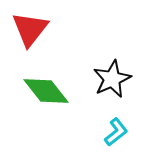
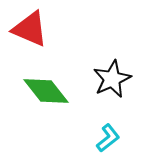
red triangle: rotated 45 degrees counterclockwise
cyan L-shape: moved 8 px left, 6 px down
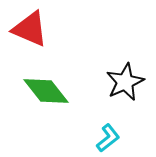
black star: moved 13 px right, 3 px down
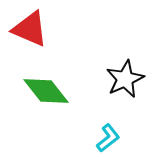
black star: moved 3 px up
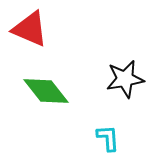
black star: rotated 15 degrees clockwise
cyan L-shape: rotated 56 degrees counterclockwise
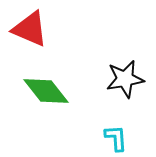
cyan L-shape: moved 8 px right
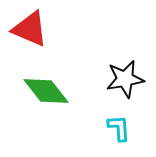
cyan L-shape: moved 3 px right, 10 px up
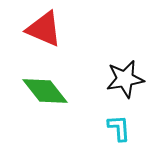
red triangle: moved 14 px right
green diamond: moved 1 px left
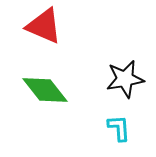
red triangle: moved 3 px up
green diamond: moved 1 px up
